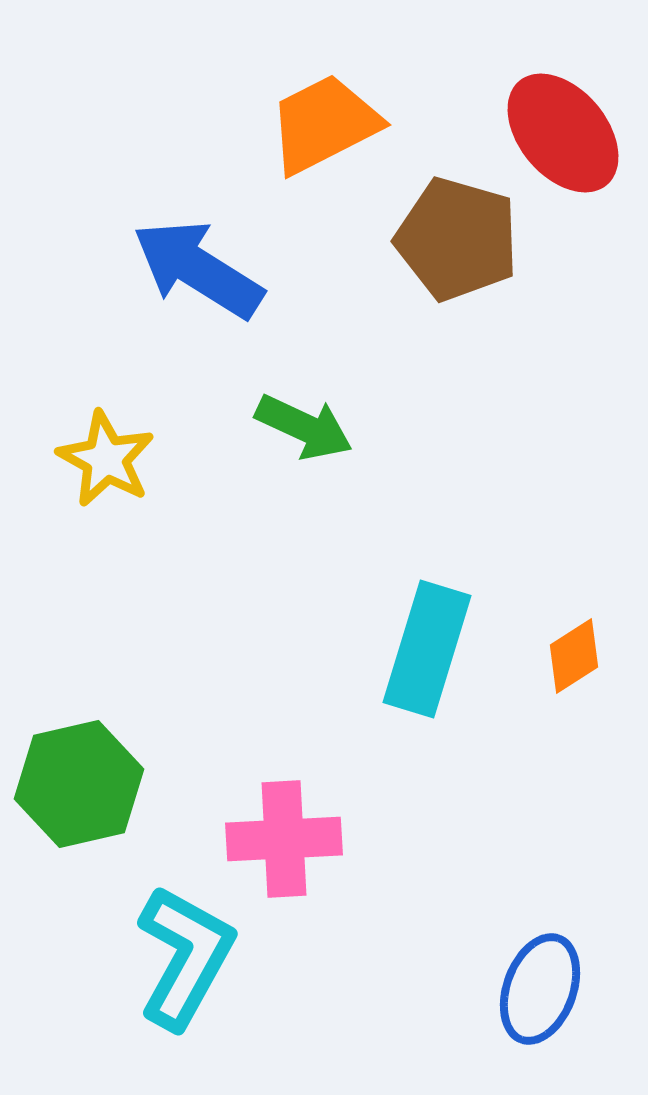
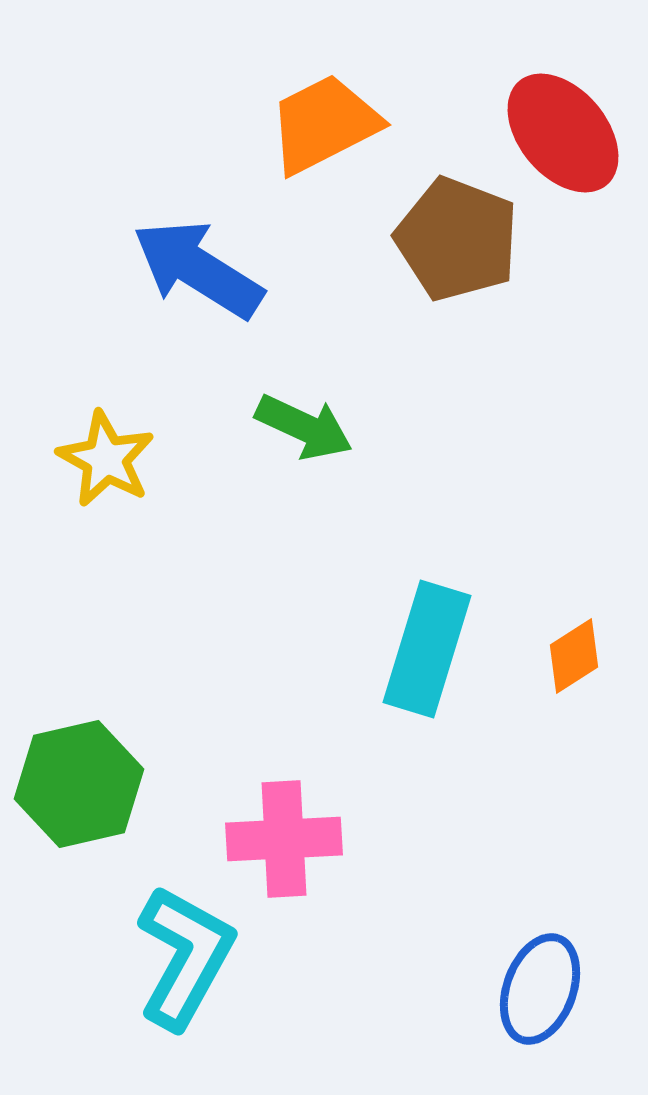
brown pentagon: rotated 5 degrees clockwise
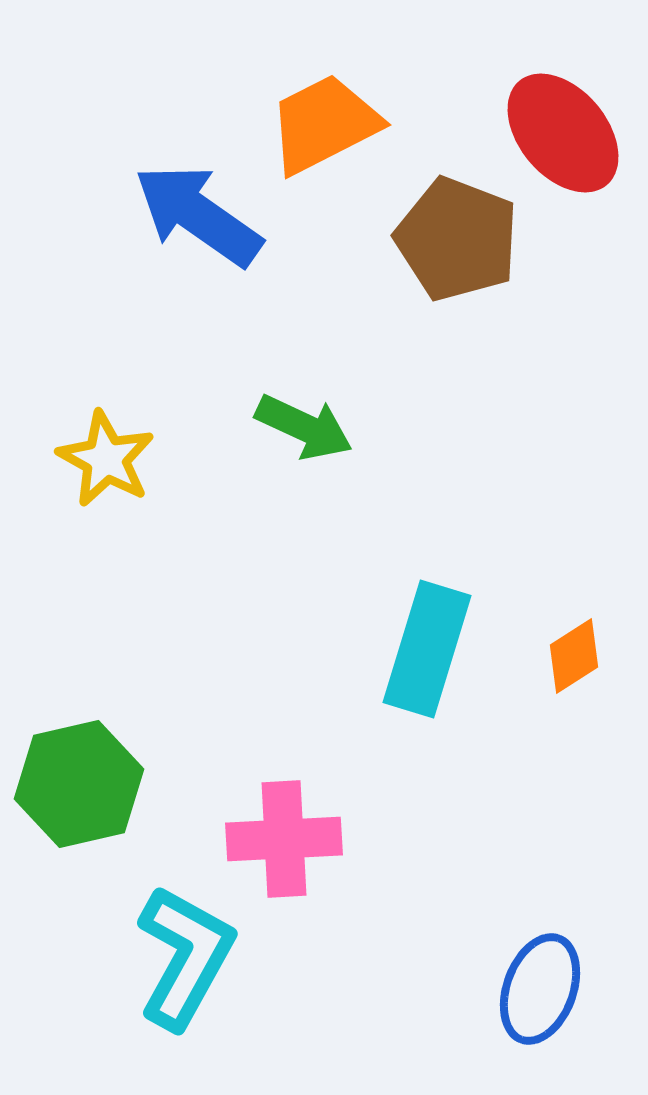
blue arrow: moved 54 px up; rotated 3 degrees clockwise
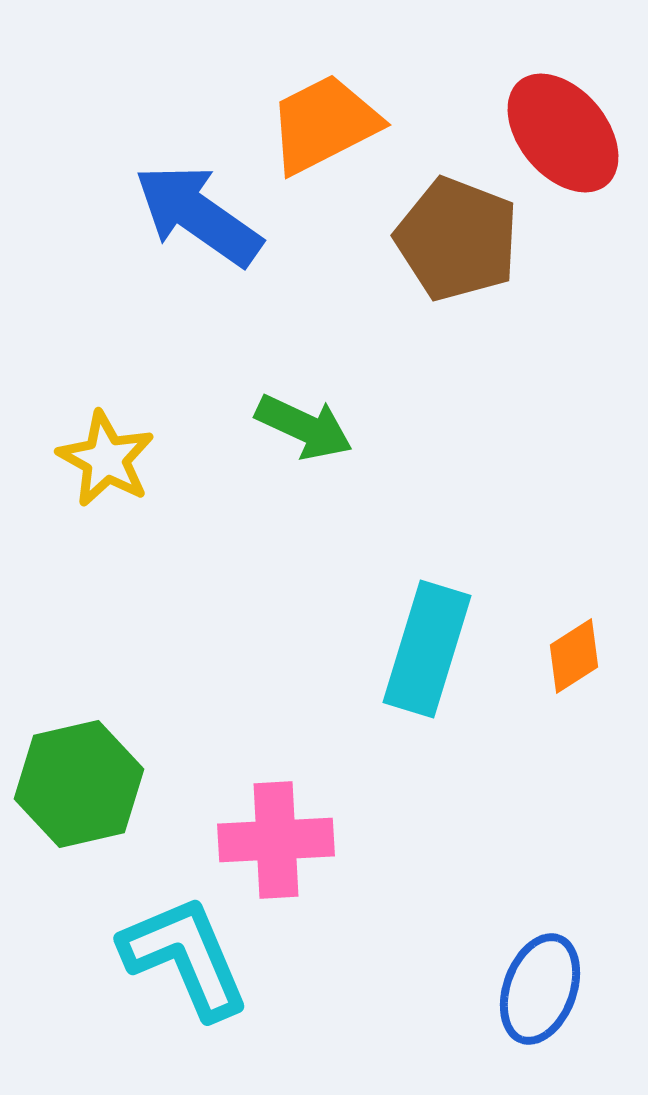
pink cross: moved 8 px left, 1 px down
cyan L-shape: rotated 52 degrees counterclockwise
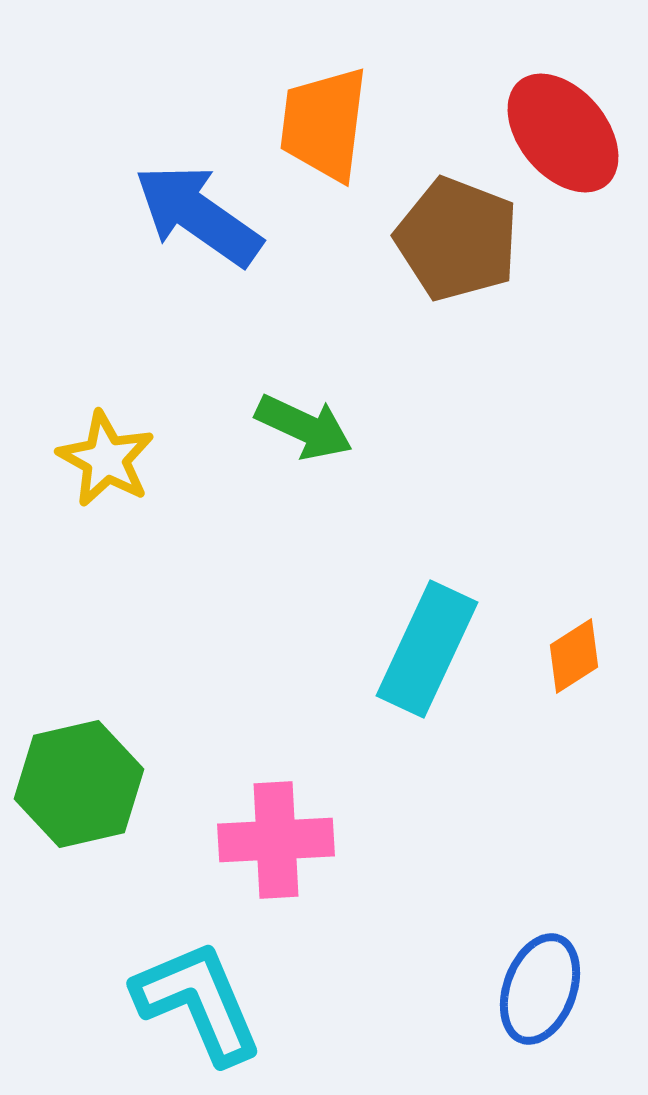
orange trapezoid: rotated 56 degrees counterclockwise
cyan rectangle: rotated 8 degrees clockwise
cyan L-shape: moved 13 px right, 45 px down
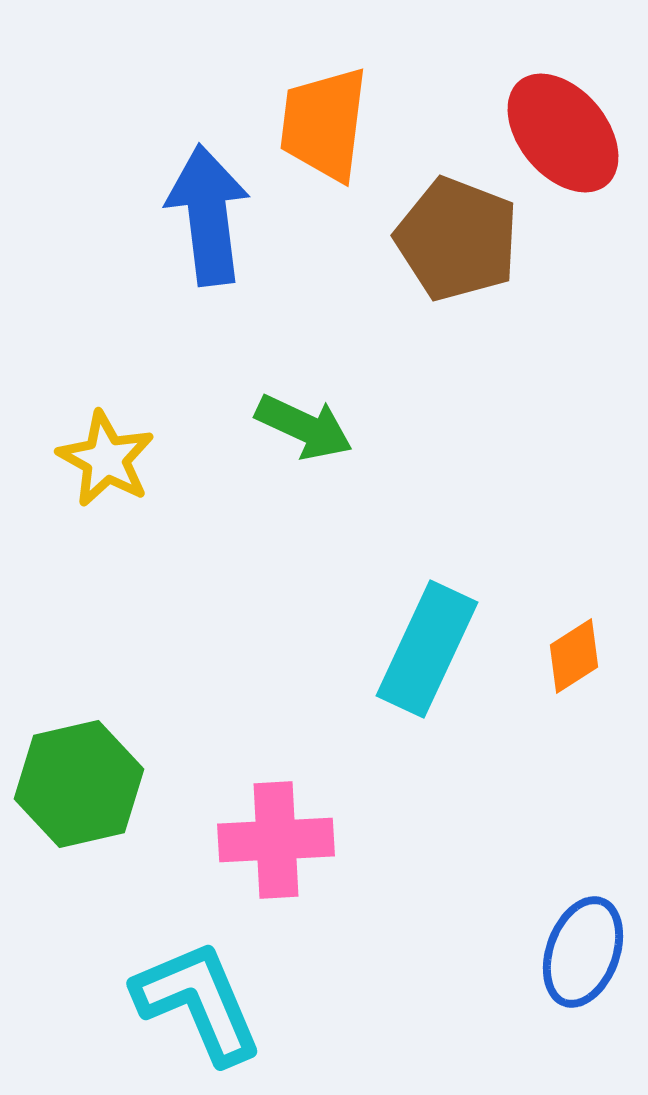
blue arrow: moved 10 px right; rotated 48 degrees clockwise
blue ellipse: moved 43 px right, 37 px up
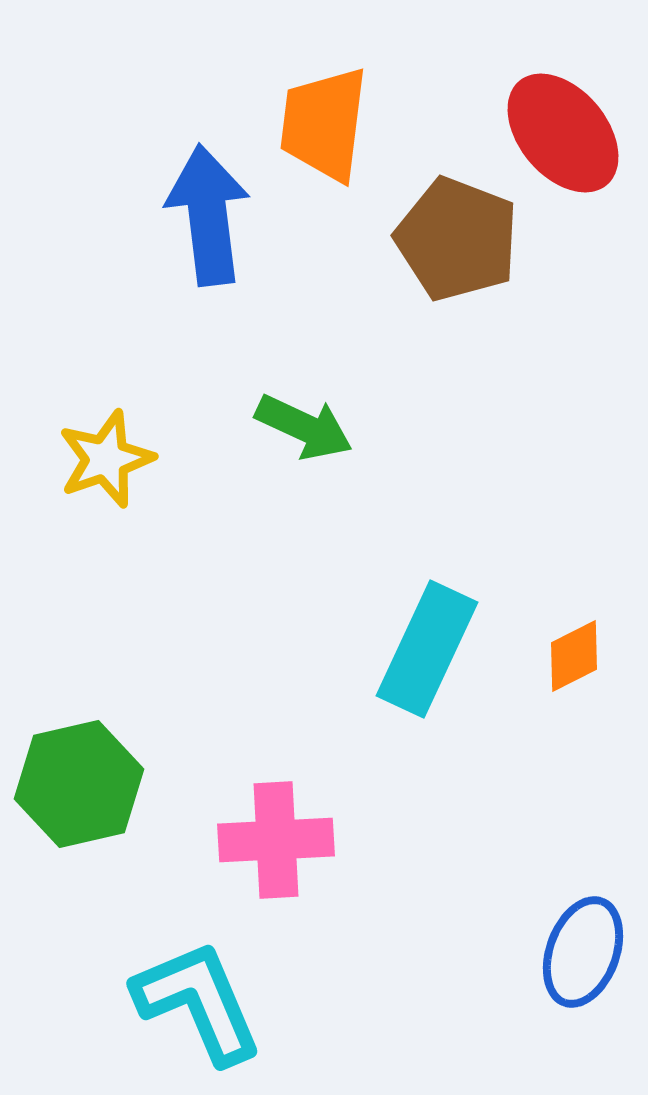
yellow star: rotated 24 degrees clockwise
orange diamond: rotated 6 degrees clockwise
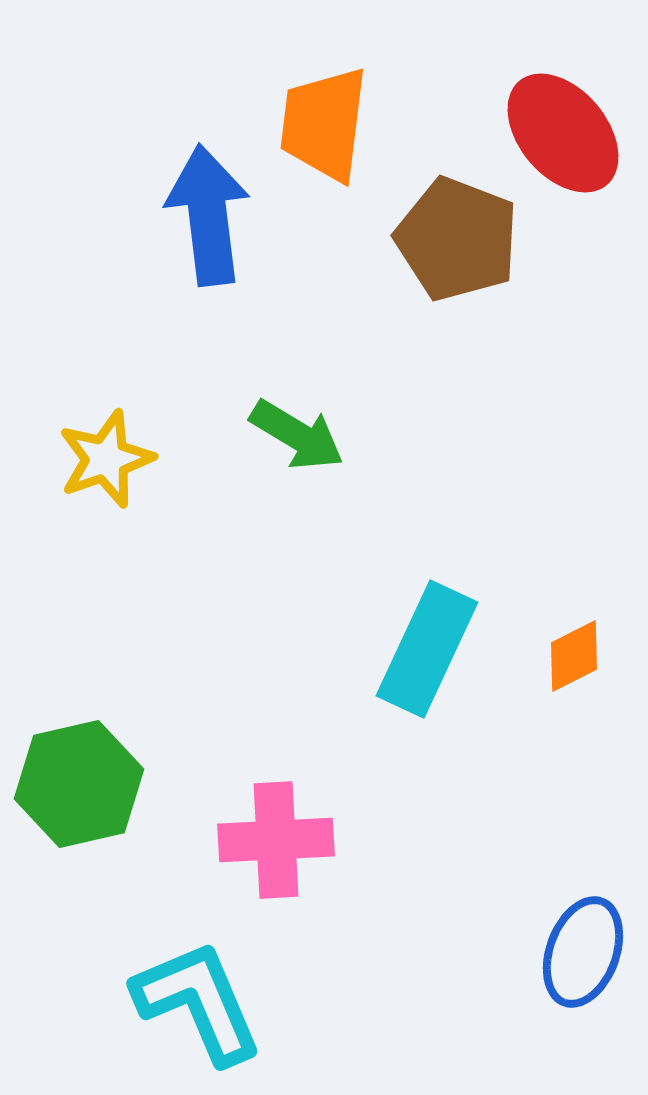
green arrow: moved 7 px left, 8 px down; rotated 6 degrees clockwise
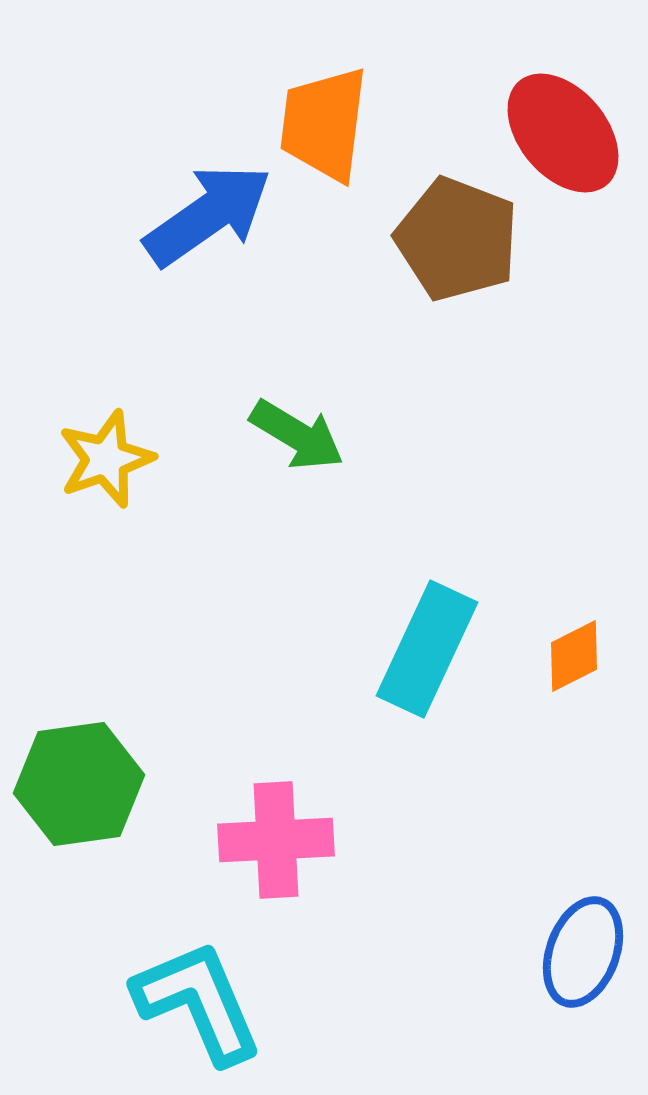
blue arrow: rotated 62 degrees clockwise
green hexagon: rotated 5 degrees clockwise
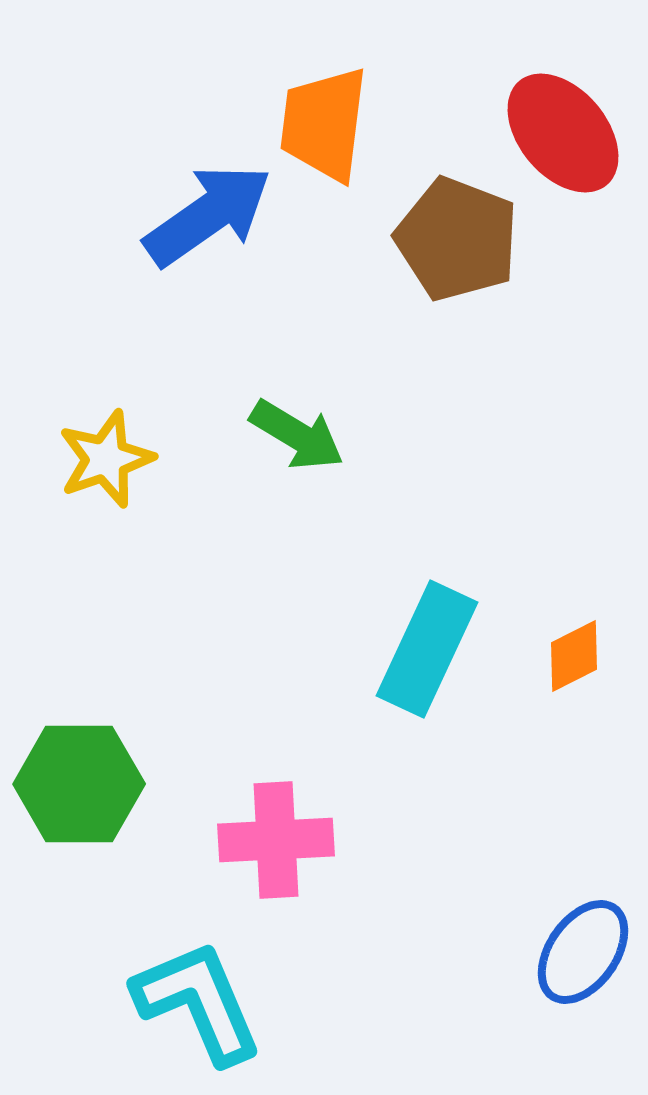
green hexagon: rotated 8 degrees clockwise
blue ellipse: rotated 15 degrees clockwise
